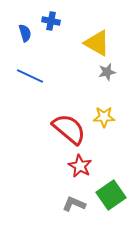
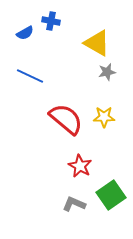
blue semicircle: rotated 78 degrees clockwise
red semicircle: moved 3 px left, 10 px up
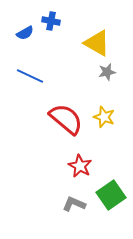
yellow star: rotated 20 degrees clockwise
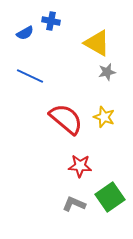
red star: rotated 25 degrees counterclockwise
green square: moved 1 px left, 2 px down
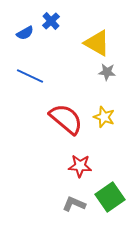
blue cross: rotated 36 degrees clockwise
gray star: rotated 18 degrees clockwise
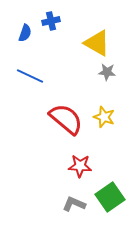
blue cross: rotated 30 degrees clockwise
blue semicircle: rotated 42 degrees counterclockwise
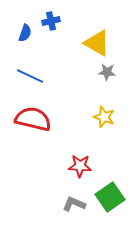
red semicircle: moved 33 px left; rotated 27 degrees counterclockwise
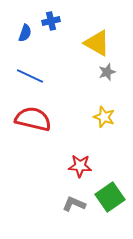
gray star: rotated 24 degrees counterclockwise
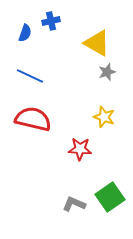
red star: moved 17 px up
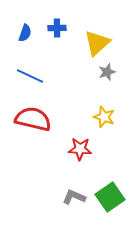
blue cross: moved 6 px right, 7 px down; rotated 12 degrees clockwise
yellow triangle: rotated 48 degrees clockwise
gray L-shape: moved 7 px up
